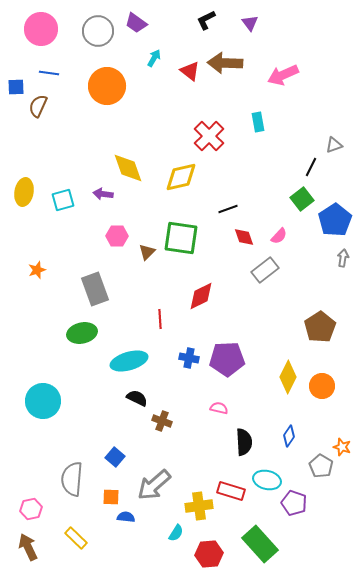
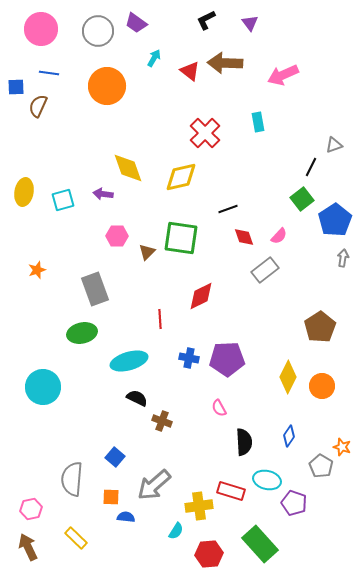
red cross at (209, 136): moved 4 px left, 3 px up
cyan circle at (43, 401): moved 14 px up
pink semicircle at (219, 408): rotated 132 degrees counterclockwise
cyan semicircle at (176, 533): moved 2 px up
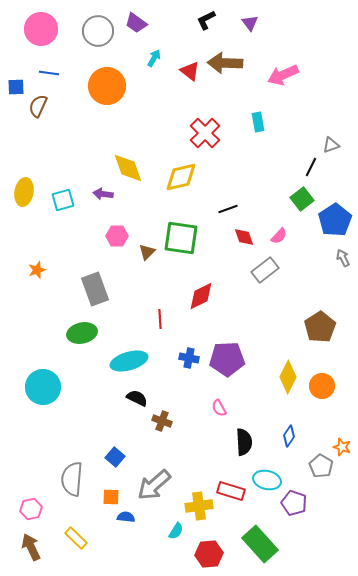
gray triangle at (334, 145): moved 3 px left
gray arrow at (343, 258): rotated 36 degrees counterclockwise
brown arrow at (28, 547): moved 3 px right
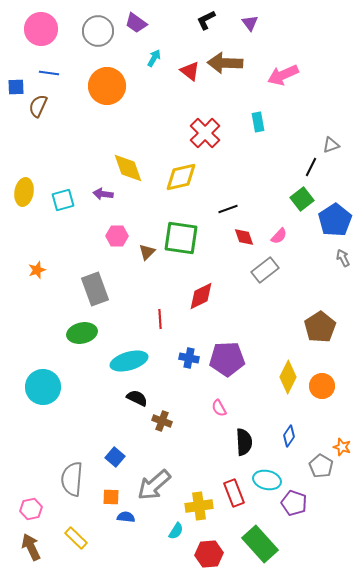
red rectangle at (231, 491): moved 3 px right, 2 px down; rotated 52 degrees clockwise
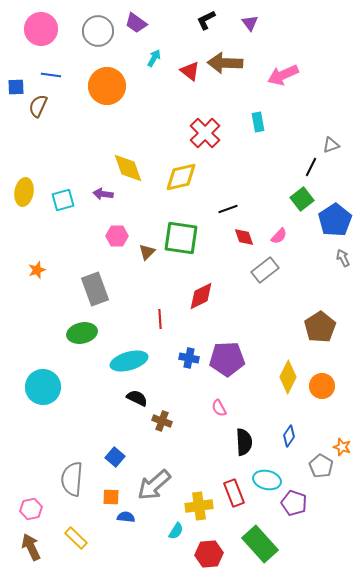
blue line at (49, 73): moved 2 px right, 2 px down
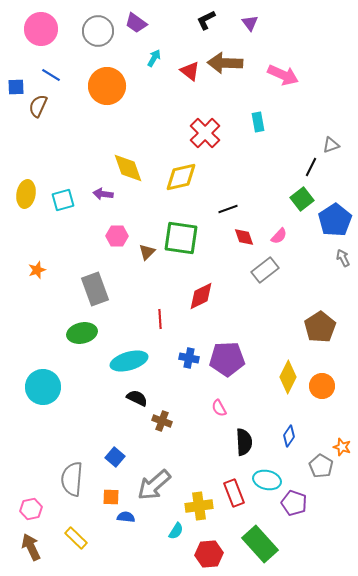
blue line at (51, 75): rotated 24 degrees clockwise
pink arrow at (283, 75): rotated 132 degrees counterclockwise
yellow ellipse at (24, 192): moved 2 px right, 2 px down
